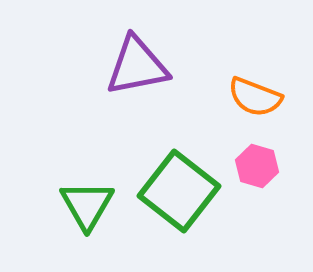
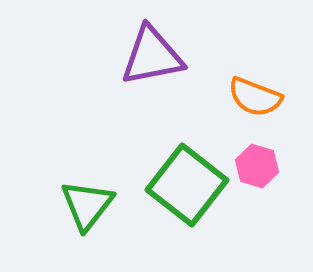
purple triangle: moved 15 px right, 10 px up
green square: moved 8 px right, 6 px up
green triangle: rotated 8 degrees clockwise
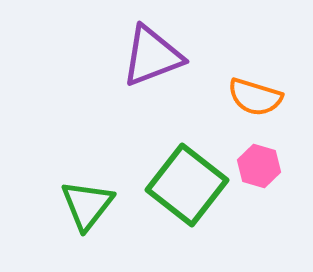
purple triangle: rotated 10 degrees counterclockwise
orange semicircle: rotated 4 degrees counterclockwise
pink hexagon: moved 2 px right
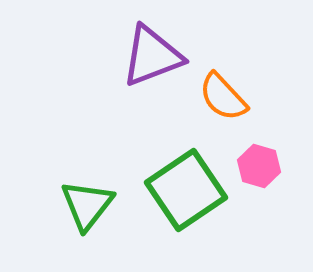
orange semicircle: moved 32 px left; rotated 30 degrees clockwise
green square: moved 1 px left, 5 px down; rotated 18 degrees clockwise
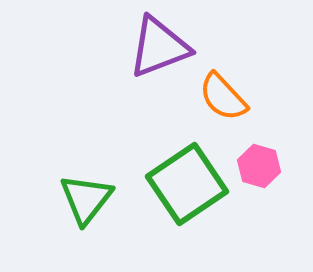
purple triangle: moved 7 px right, 9 px up
green square: moved 1 px right, 6 px up
green triangle: moved 1 px left, 6 px up
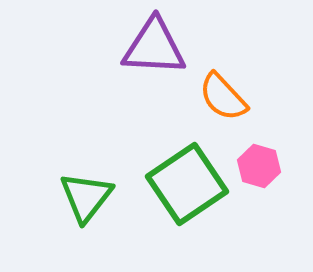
purple triangle: moved 5 px left; rotated 24 degrees clockwise
green triangle: moved 2 px up
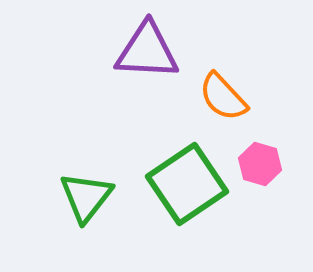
purple triangle: moved 7 px left, 4 px down
pink hexagon: moved 1 px right, 2 px up
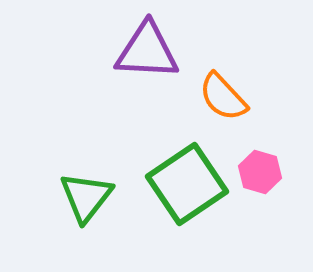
pink hexagon: moved 8 px down
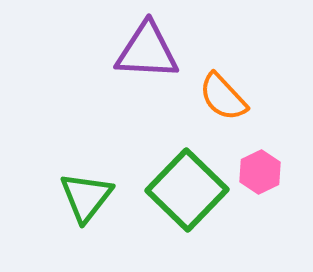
pink hexagon: rotated 18 degrees clockwise
green square: moved 6 px down; rotated 12 degrees counterclockwise
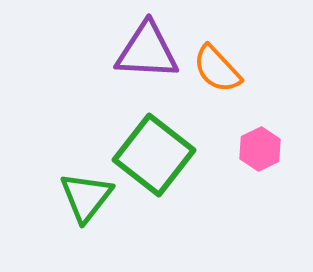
orange semicircle: moved 6 px left, 28 px up
pink hexagon: moved 23 px up
green square: moved 33 px left, 35 px up; rotated 6 degrees counterclockwise
